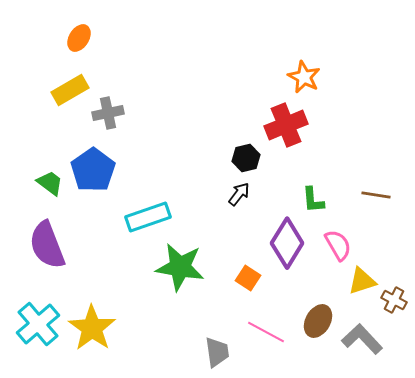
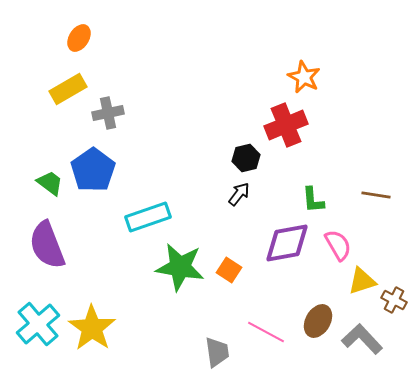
yellow rectangle: moved 2 px left, 1 px up
purple diamond: rotated 48 degrees clockwise
orange square: moved 19 px left, 8 px up
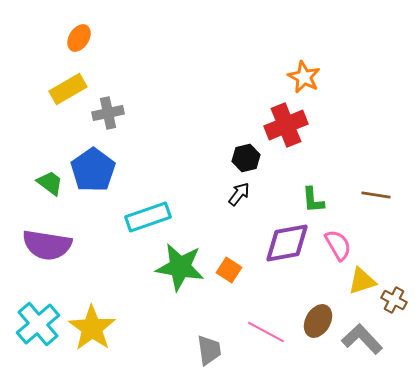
purple semicircle: rotated 60 degrees counterclockwise
gray trapezoid: moved 8 px left, 2 px up
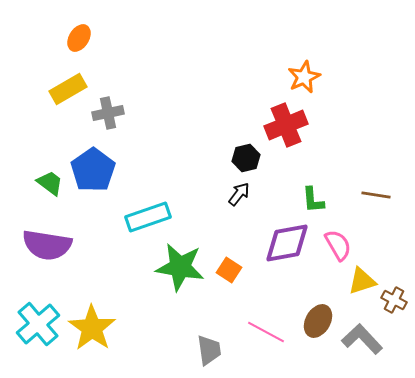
orange star: rotated 20 degrees clockwise
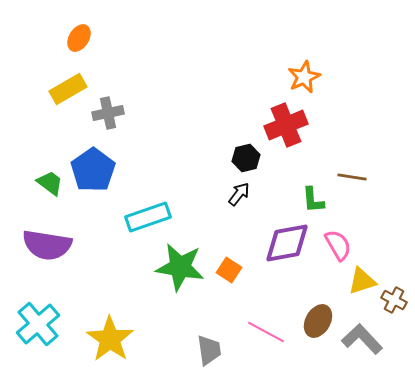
brown line: moved 24 px left, 18 px up
yellow star: moved 18 px right, 11 px down
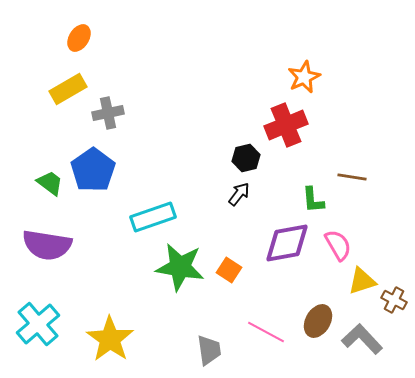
cyan rectangle: moved 5 px right
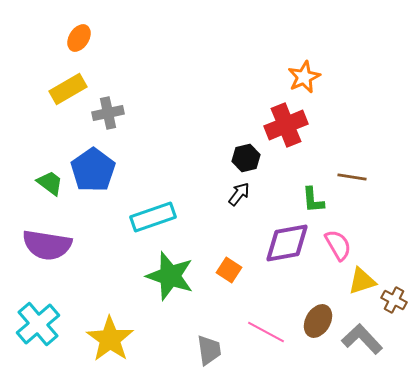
green star: moved 10 px left, 9 px down; rotated 9 degrees clockwise
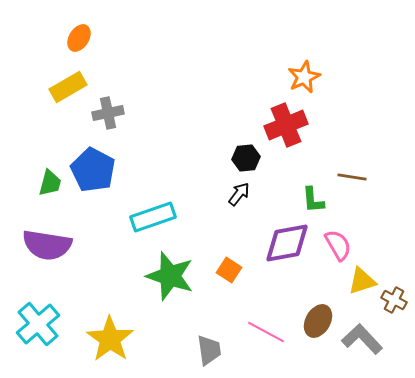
yellow rectangle: moved 2 px up
black hexagon: rotated 8 degrees clockwise
blue pentagon: rotated 9 degrees counterclockwise
green trapezoid: rotated 68 degrees clockwise
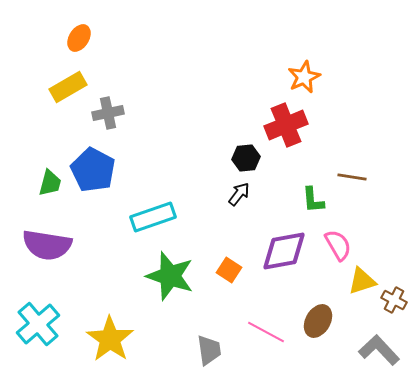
purple diamond: moved 3 px left, 8 px down
gray L-shape: moved 17 px right, 11 px down
